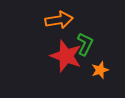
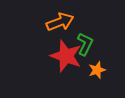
orange arrow: moved 1 px right, 2 px down; rotated 12 degrees counterclockwise
orange star: moved 3 px left
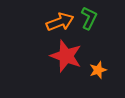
green L-shape: moved 4 px right, 26 px up
orange star: moved 1 px right
